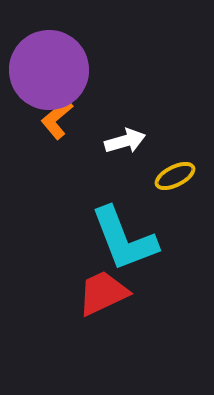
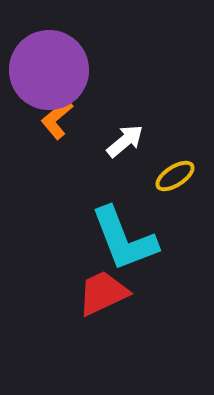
white arrow: rotated 24 degrees counterclockwise
yellow ellipse: rotated 6 degrees counterclockwise
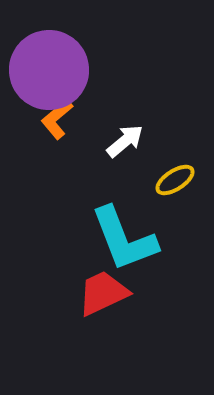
yellow ellipse: moved 4 px down
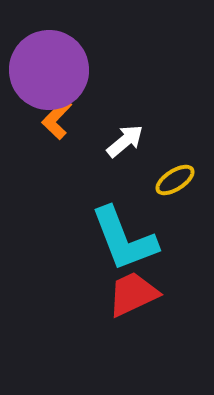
orange L-shape: rotated 6 degrees counterclockwise
red trapezoid: moved 30 px right, 1 px down
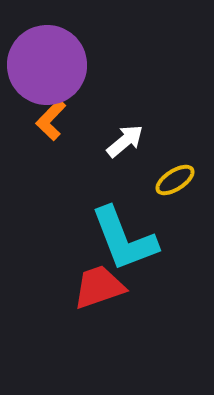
purple circle: moved 2 px left, 5 px up
orange L-shape: moved 6 px left, 1 px down
red trapezoid: moved 34 px left, 7 px up; rotated 6 degrees clockwise
